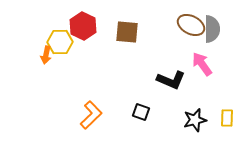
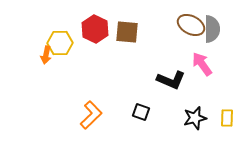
red hexagon: moved 12 px right, 3 px down
yellow hexagon: moved 1 px down
black star: moved 2 px up
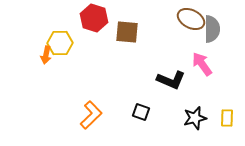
brown ellipse: moved 6 px up
red hexagon: moved 1 px left, 11 px up; rotated 8 degrees counterclockwise
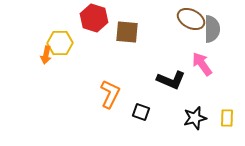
orange L-shape: moved 19 px right, 21 px up; rotated 20 degrees counterclockwise
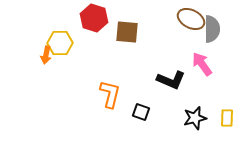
orange L-shape: rotated 12 degrees counterclockwise
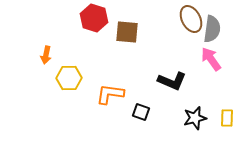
brown ellipse: rotated 36 degrees clockwise
gray semicircle: rotated 8 degrees clockwise
yellow hexagon: moved 9 px right, 35 px down
pink arrow: moved 9 px right, 5 px up
black L-shape: moved 1 px right, 1 px down
orange L-shape: rotated 96 degrees counterclockwise
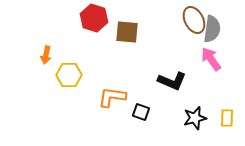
brown ellipse: moved 3 px right, 1 px down
yellow hexagon: moved 3 px up
orange L-shape: moved 2 px right, 3 px down
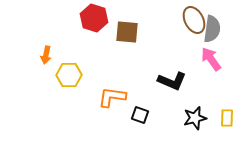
black square: moved 1 px left, 3 px down
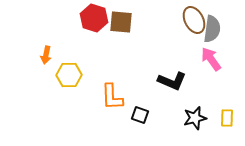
brown square: moved 6 px left, 10 px up
orange L-shape: rotated 100 degrees counterclockwise
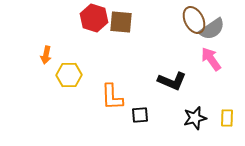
gray semicircle: rotated 48 degrees clockwise
black square: rotated 24 degrees counterclockwise
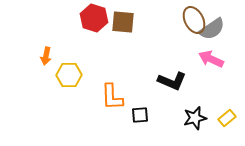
brown square: moved 2 px right
orange arrow: moved 1 px down
pink arrow: rotated 30 degrees counterclockwise
yellow rectangle: rotated 48 degrees clockwise
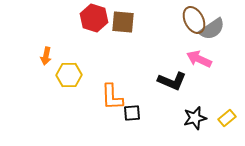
pink arrow: moved 12 px left
black square: moved 8 px left, 2 px up
